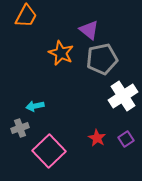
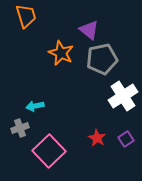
orange trapezoid: rotated 45 degrees counterclockwise
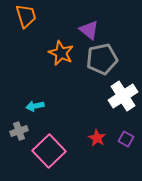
gray cross: moved 1 px left, 3 px down
purple square: rotated 28 degrees counterclockwise
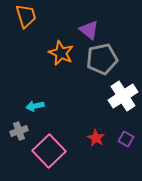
red star: moved 1 px left
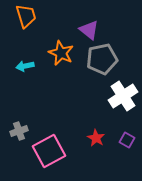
cyan arrow: moved 10 px left, 40 px up
purple square: moved 1 px right, 1 px down
pink square: rotated 16 degrees clockwise
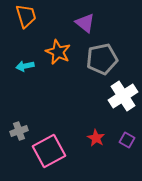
purple triangle: moved 4 px left, 7 px up
orange star: moved 3 px left, 1 px up
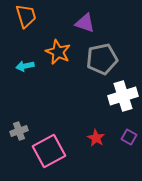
purple triangle: rotated 20 degrees counterclockwise
white cross: rotated 16 degrees clockwise
purple square: moved 2 px right, 3 px up
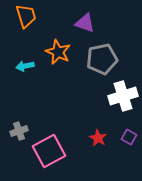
red star: moved 2 px right
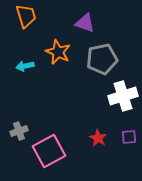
purple square: rotated 35 degrees counterclockwise
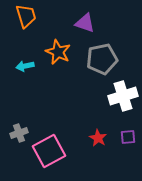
gray cross: moved 2 px down
purple square: moved 1 px left
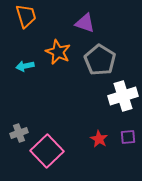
gray pentagon: moved 2 px left, 1 px down; rotated 28 degrees counterclockwise
red star: moved 1 px right, 1 px down
pink square: moved 2 px left; rotated 16 degrees counterclockwise
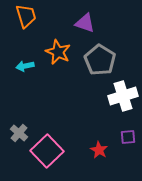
gray cross: rotated 30 degrees counterclockwise
red star: moved 11 px down
